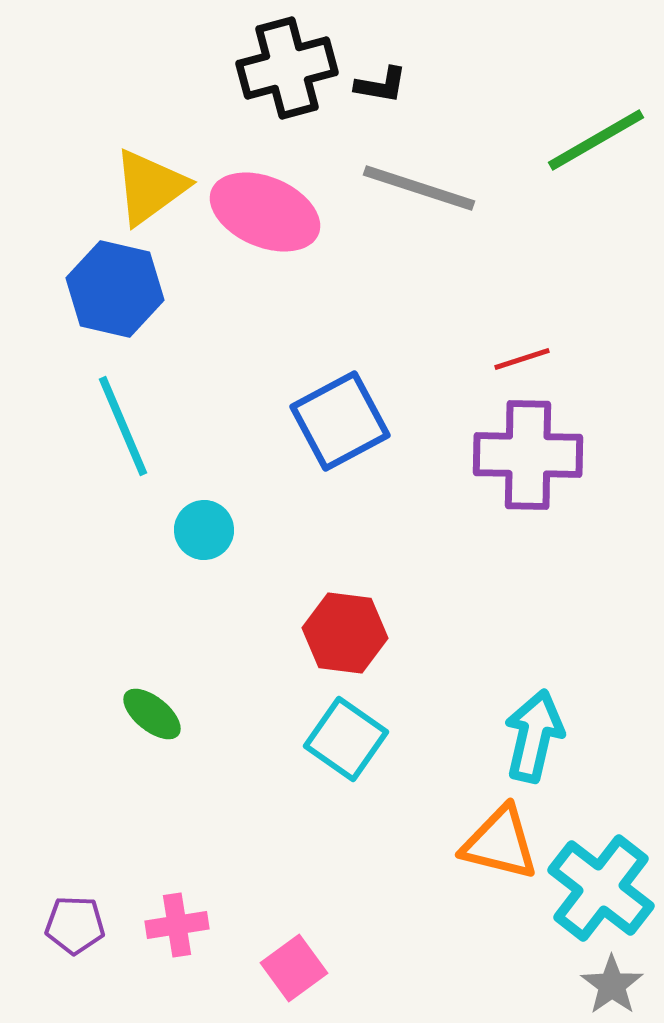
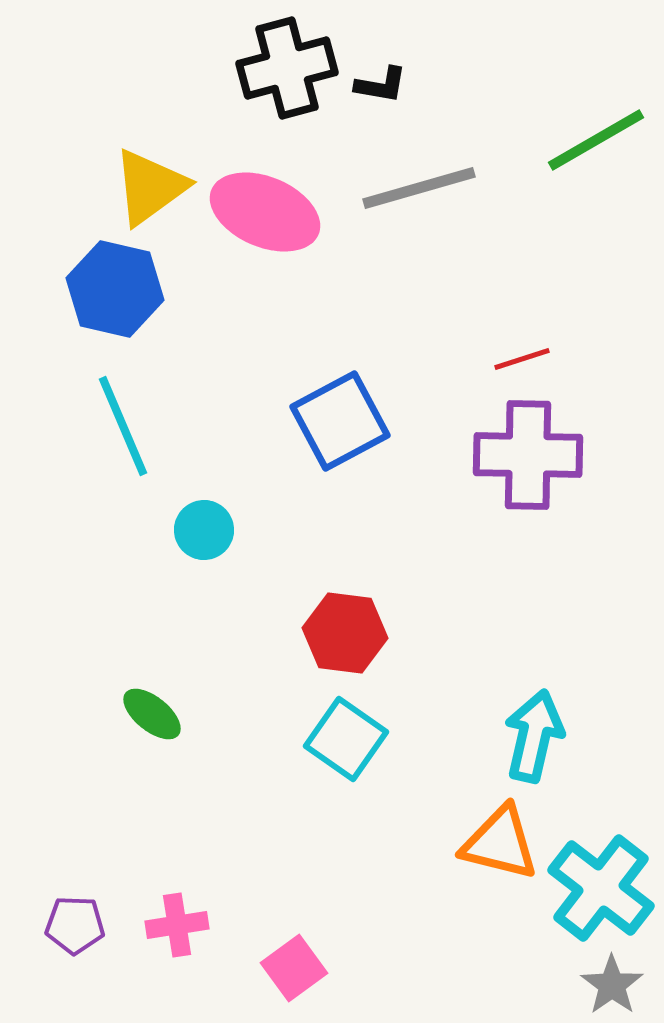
gray line: rotated 34 degrees counterclockwise
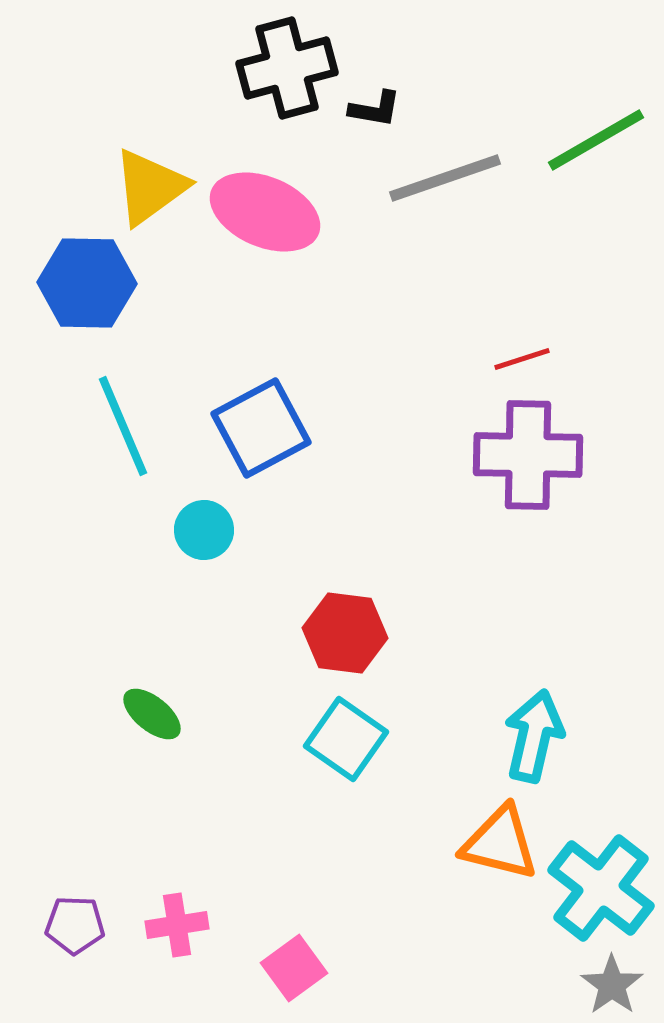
black L-shape: moved 6 px left, 24 px down
gray line: moved 26 px right, 10 px up; rotated 3 degrees counterclockwise
blue hexagon: moved 28 px left, 6 px up; rotated 12 degrees counterclockwise
blue square: moved 79 px left, 7 px down
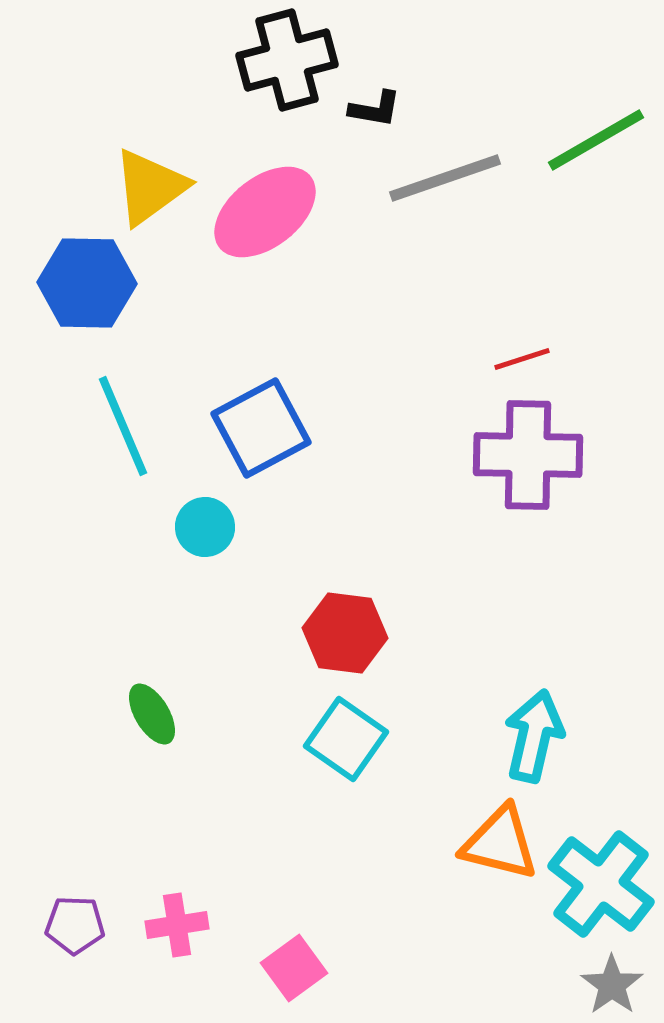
black cross: moved 8 px up
pink ellipse: rotated 61 degrees counterclockwise
cyan circle: moved 1 px right, 3 px up
green ellipse: rotated 20 degrees clockwise
cyan cross: moved 4 px up
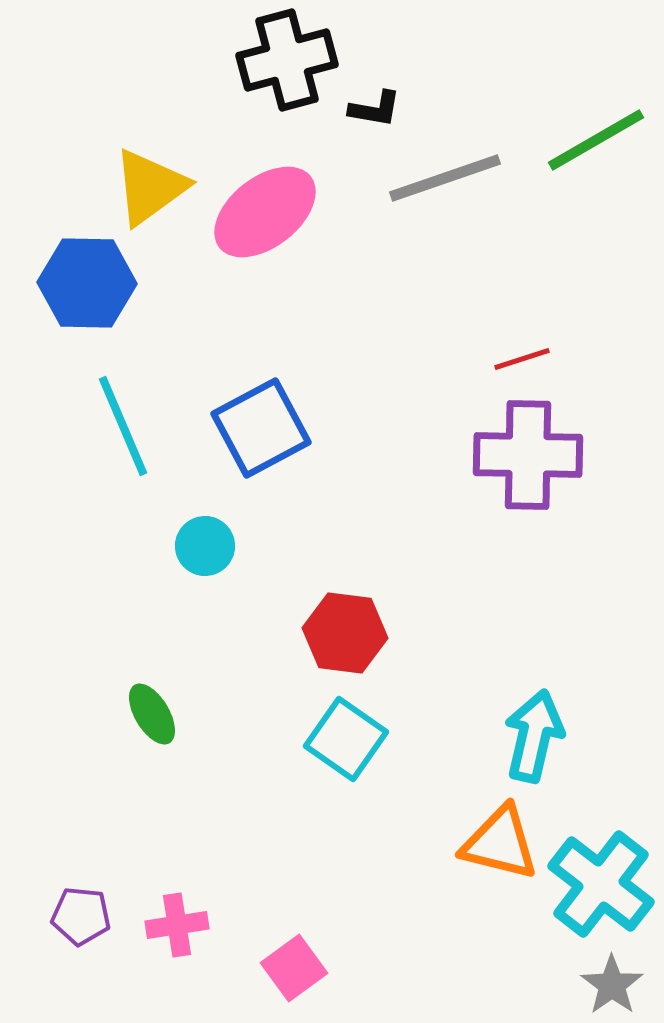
cyan circle: moved 19 px down
purple pentagon: moved 6 px right, 9 px up; rotated 4 degrees clockwise
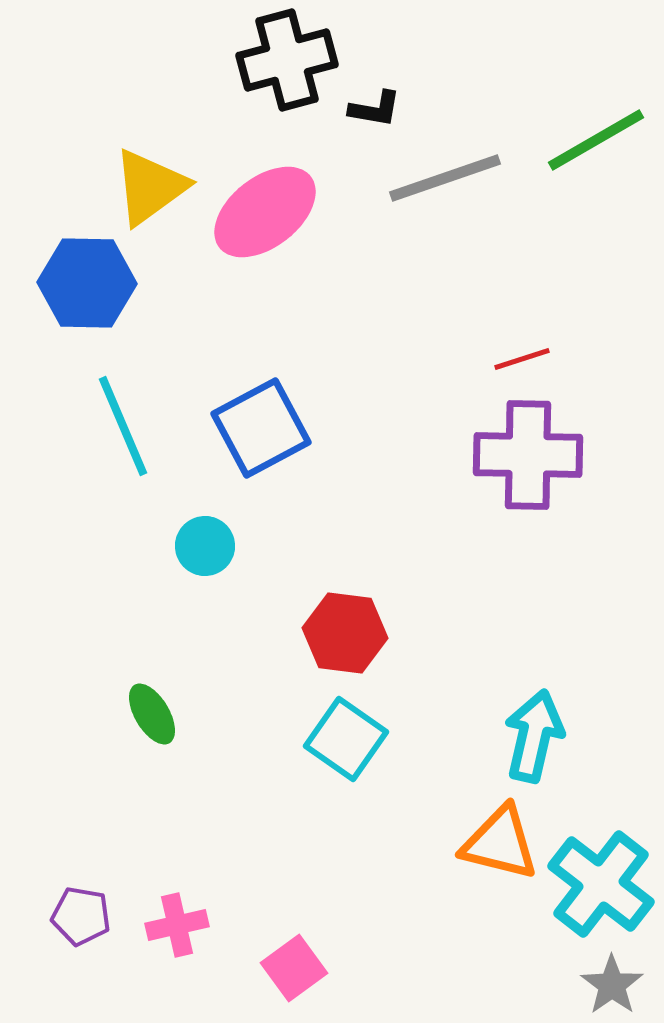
purple pentagon: rotated 4 degrees clockwise
pink cross: rotated 4 degrees counterclockwise
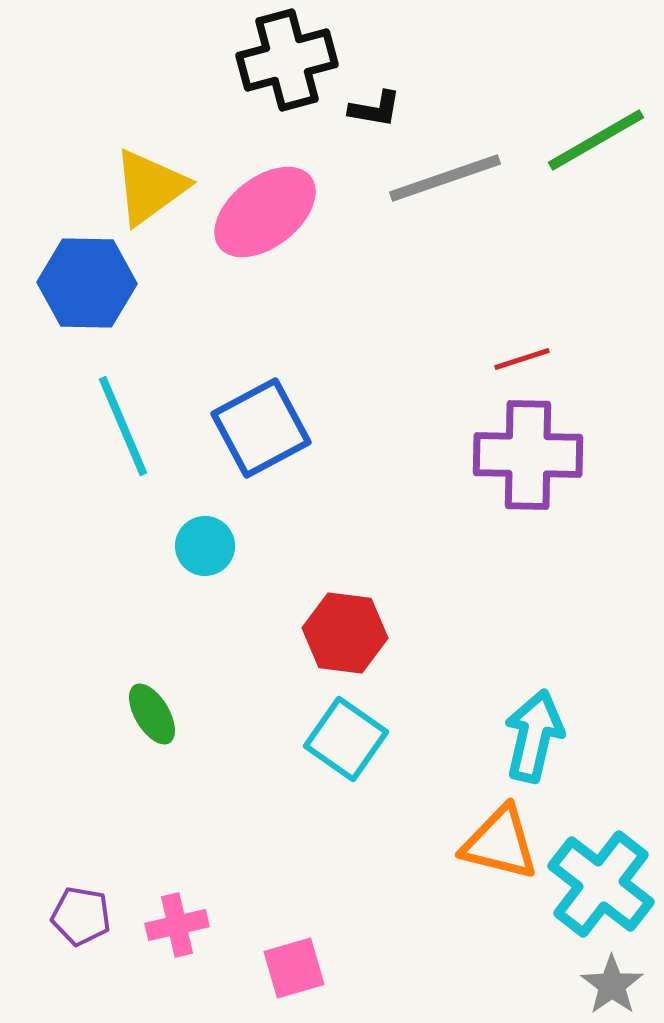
pink square: rotated 20 degrees clockwise
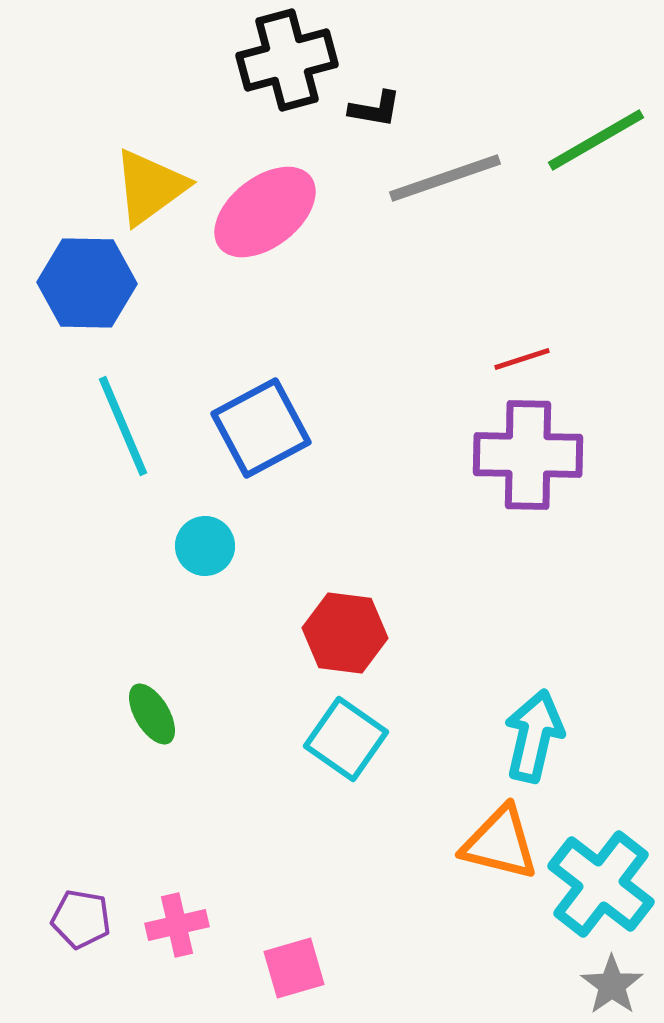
purple pentagon: moved 3 px down
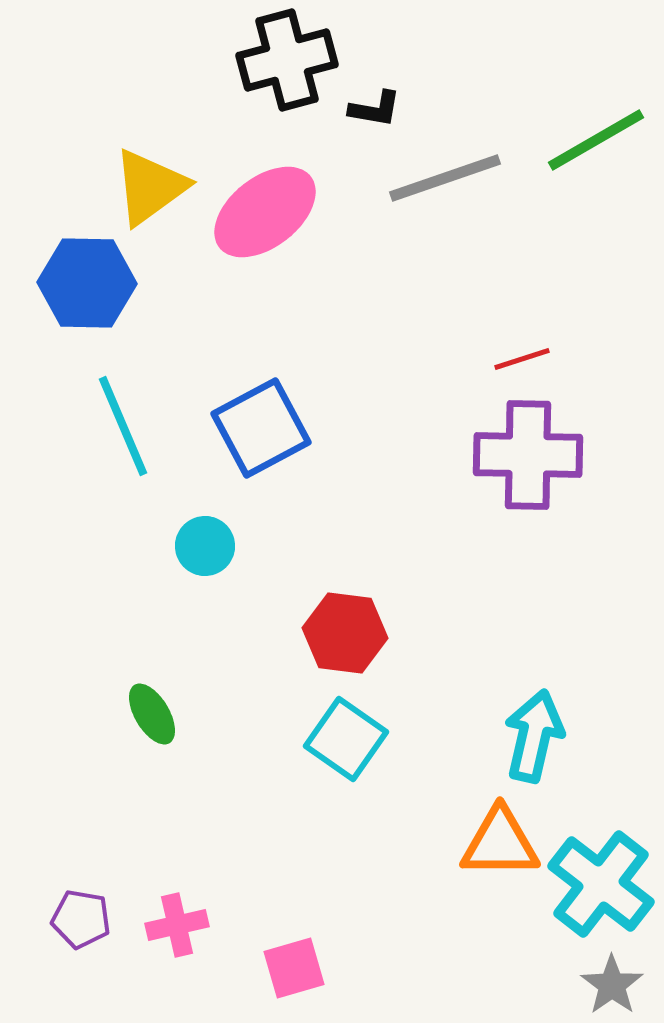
orange triangle: rotated 14 degrees counterclockwise
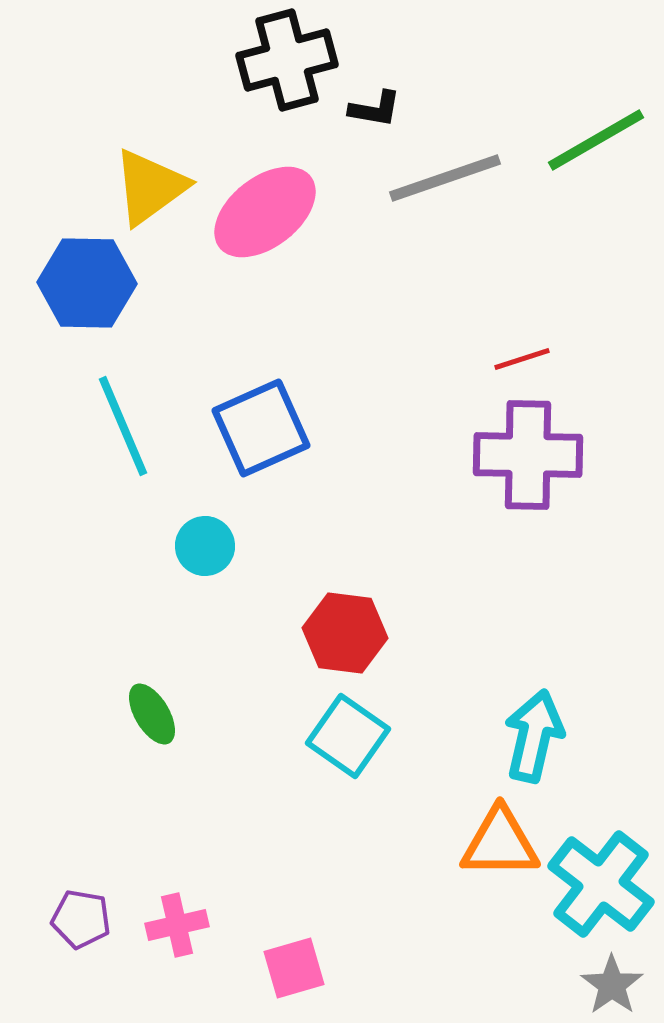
blue square: rotated 4 degrees clockwise
cyan square: moved 2 px right, 3 px up
